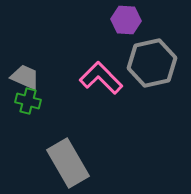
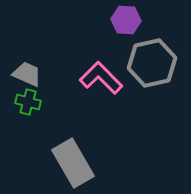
gray trapezoid: moved 2 px right, 3 px up
green cross: moved 1 px down
gray rectangle: moved 5 px right
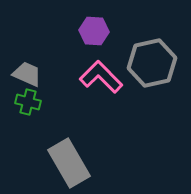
purple hexagon: moved 32 px left, 11 px down
pink L-shape: moved 1 px up
gray rectangle: moved 4 px left
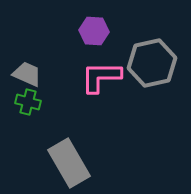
pink L-shape: rotated 45 degrees counterclockwise
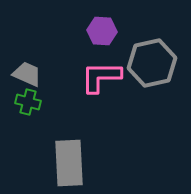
purple hexagon: moved 8 px right
gray rectangle: rotated 27 degrees clockwise
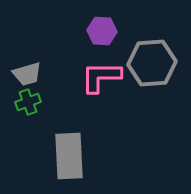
gray hexagon: rotated 9 degrees clockwise
gray trapezoid: rotated 140 degrees clockwise
green cross: rotated 35 degrees counterclockwise
gray rectangle: moved 7 px up
